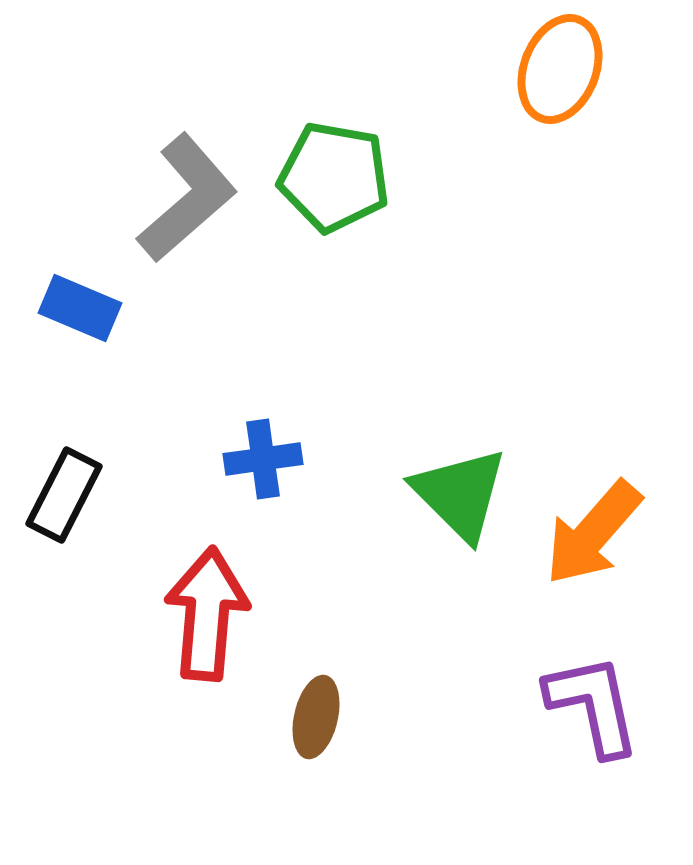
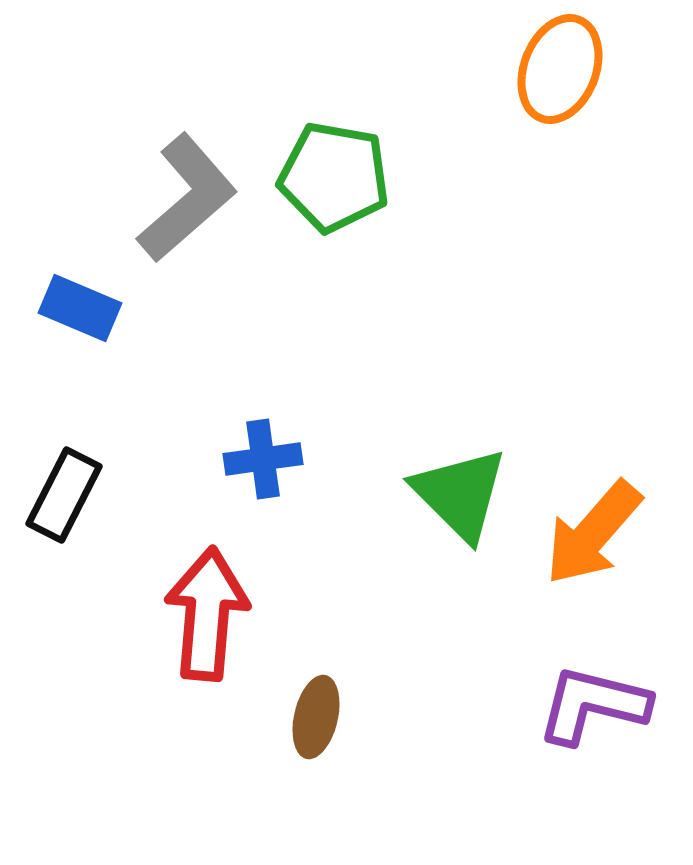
purple L-shape: rotated 64 degrees counterclockwise
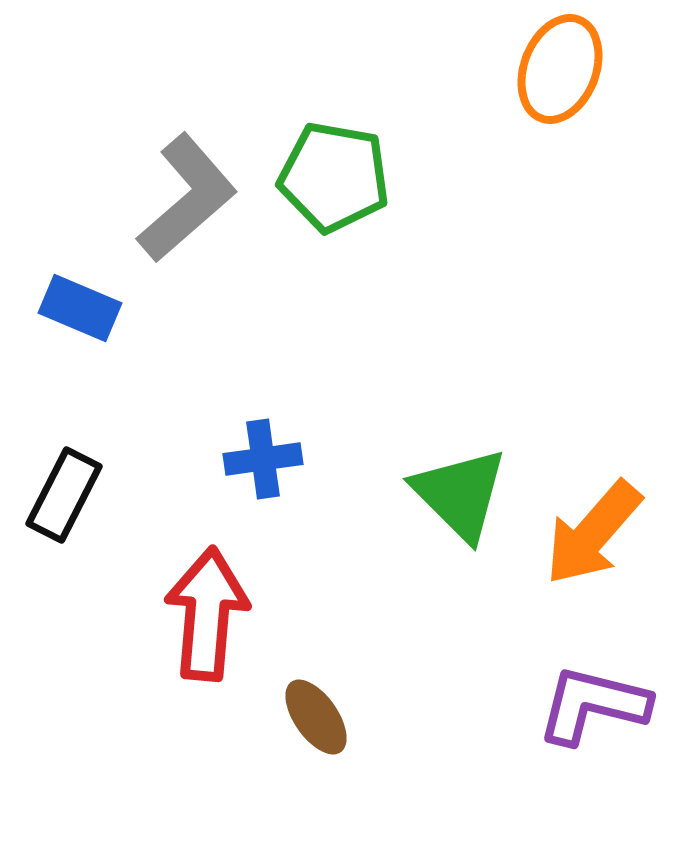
brown ellipse: rotated 48 degrees counterclockwise
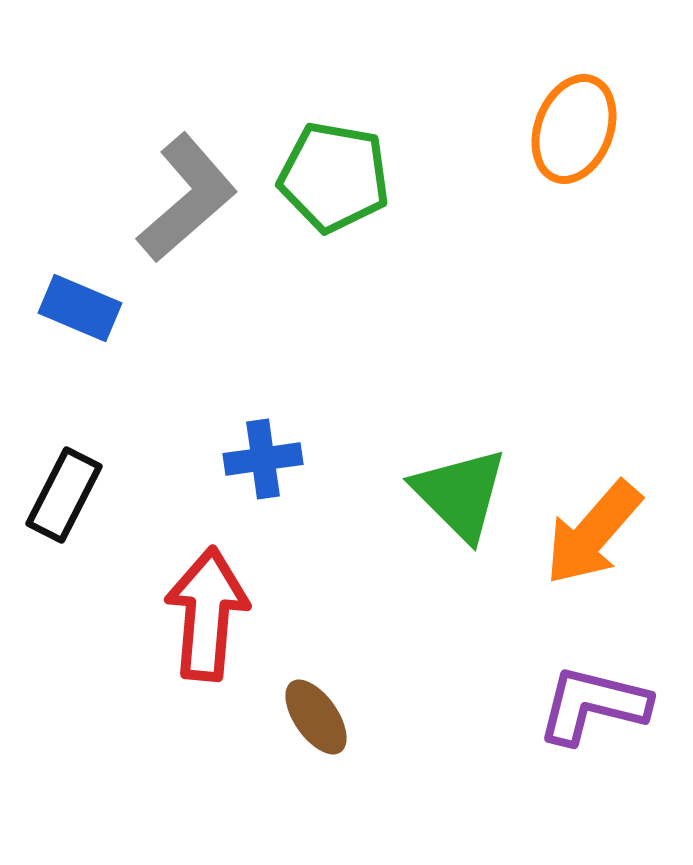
orange ellipse: moved 14 px right, 60 px down
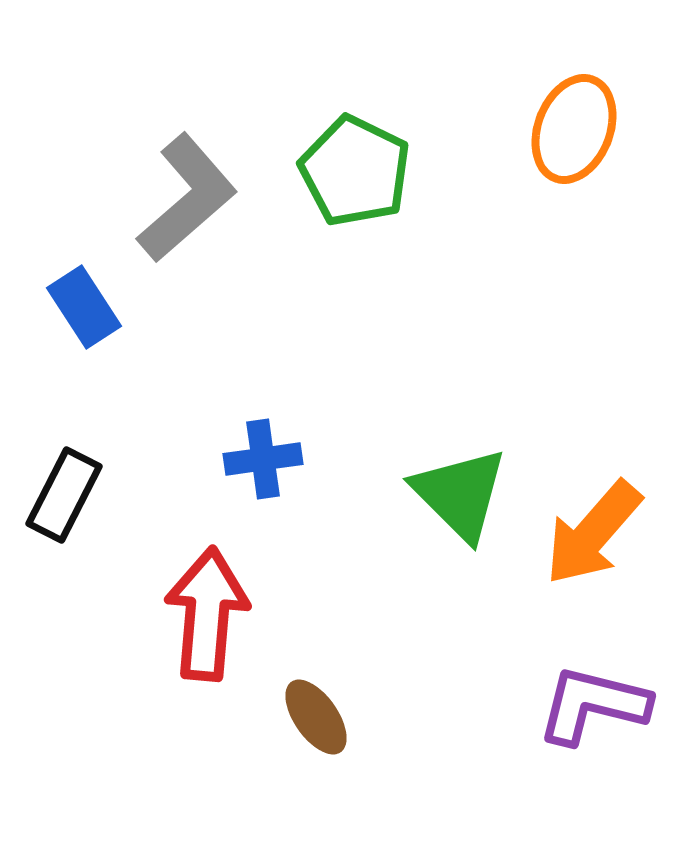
green pentagon: moved 21 px right, 6 px up; rotated 16 degrees clockwise
blue rectangle: moved 4 px right, 1 px up; rotated 34 degrees clockwise
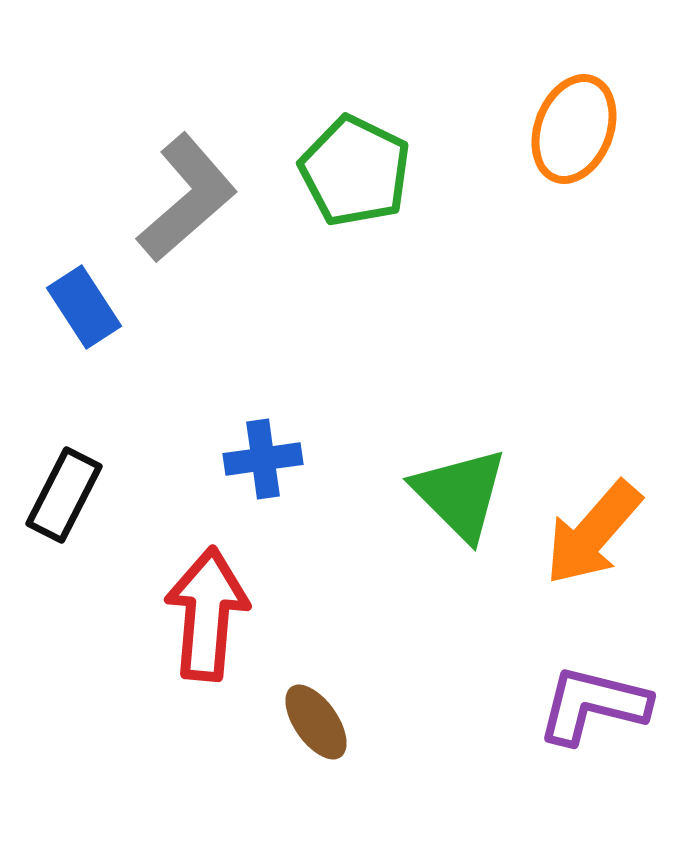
brown ellipse: moved 5 px down
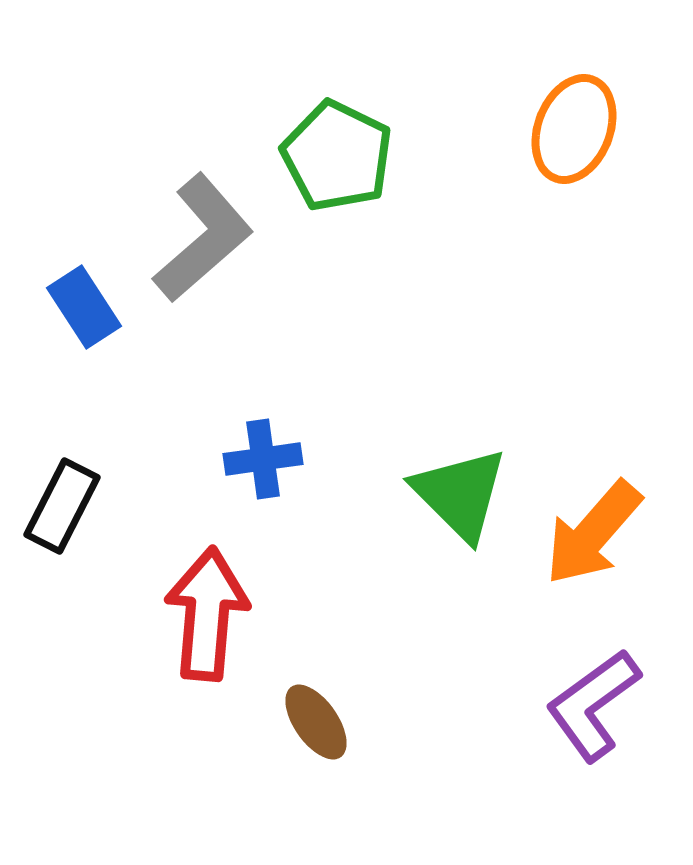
green pentagon: moved 18 px left, 15 px up
gray L-shape: moved 16 px right, 40 px down
black rectangle: moved 2 px left, 11 px down
purple L-shape: rotated 50 degrees counterclockwise
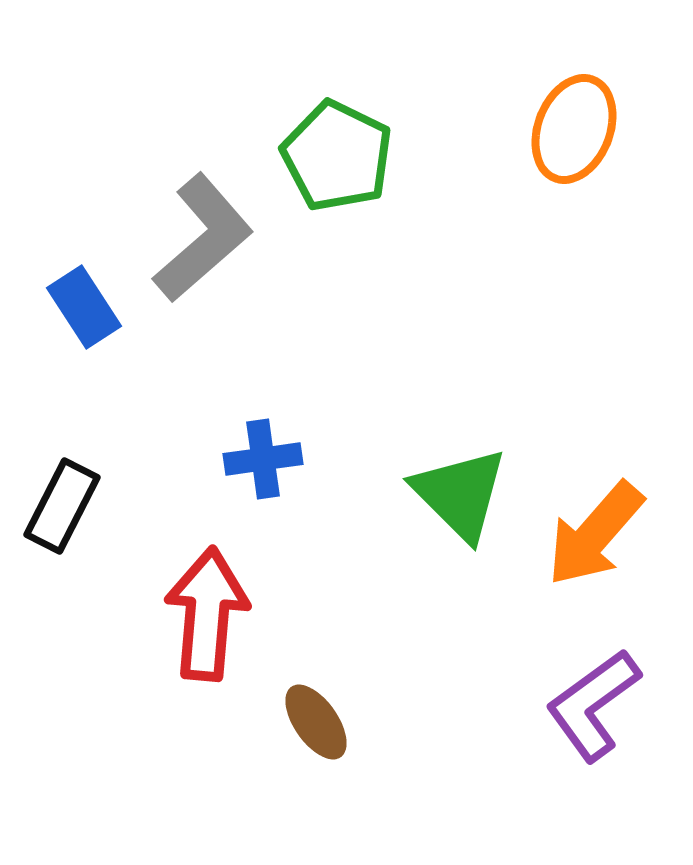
orange arrow: moved 2 px right, 1 px down
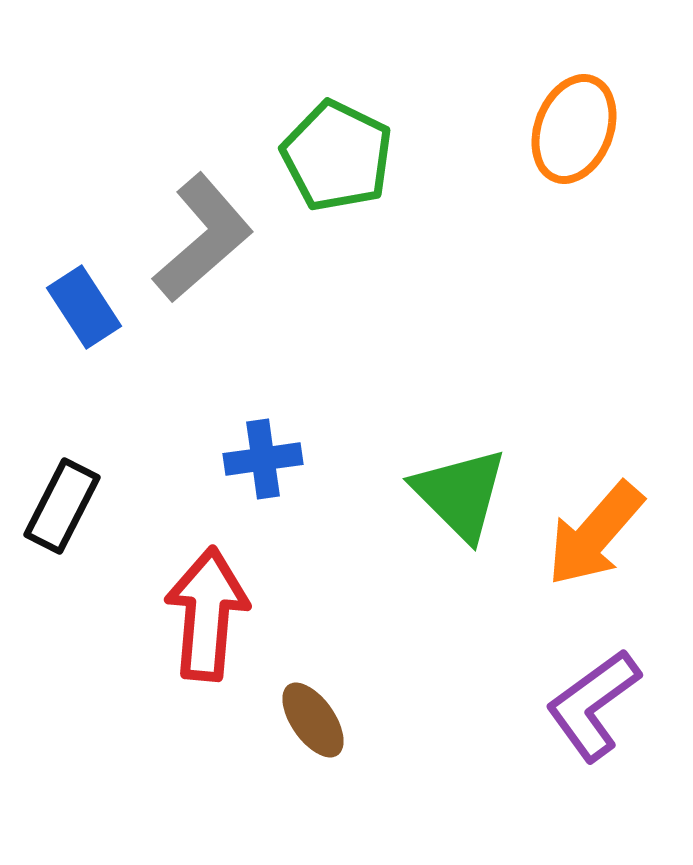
brown ellipse: moved 3 px left, 2 px up
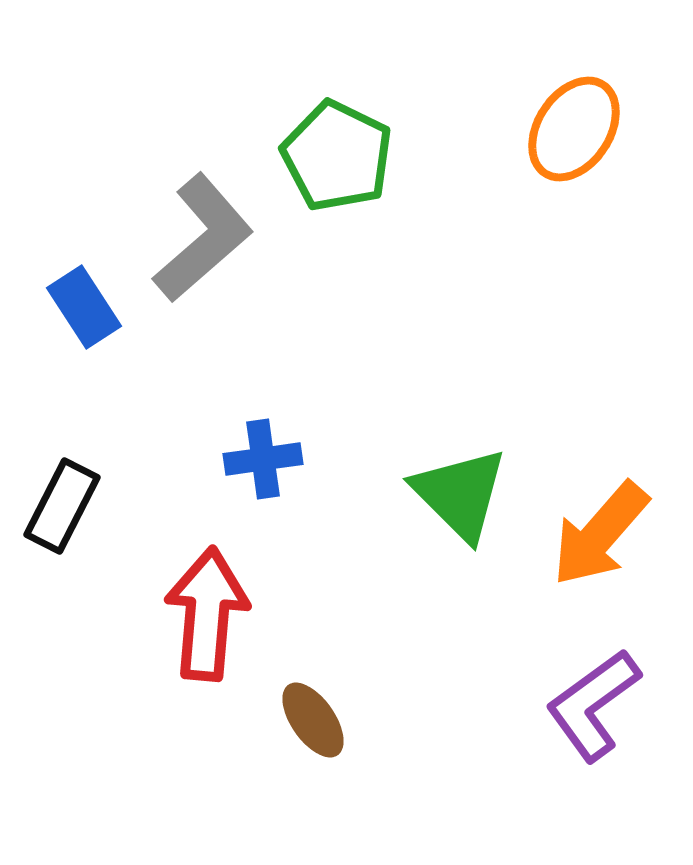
orange ellipse: rotated 12 degrees clockwise
orange arrow: moved 5 px right
